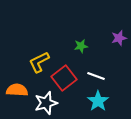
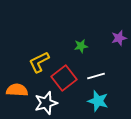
white line: rotated 36 degrees counterclockwise
cyan star: rotated 20 degrees counterclockwise
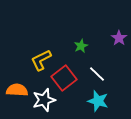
purple star: rotated 21 degrees counterclockwise
green star: rotated 16 degrees counterclockwise
yellow L-shape: moved 2 px right, 2 px up
white line: moved 1 px right, 2 px up; rotated 60 degrees clockwise
white star: moved 2 px left, 3 px up
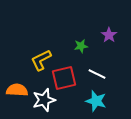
purple star: moved 10 px left, 3 px up
green star: rotated 16 degrees clockwise
white line: rotated 18 degrees counterclockwise
red square: rotated 25 degrees clockwise
cyan star: moved 2 px left
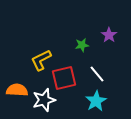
green star: moved 1 px right, 1 px up
white line: rotated 24 degrees clockwise
cyan star: rotated 25 degrees clockwise
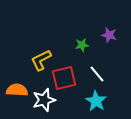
purple star: rotated 21 degrees counterclockwise
cyan star: rotated 10 degrees counterclockwise
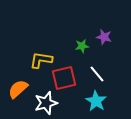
purple star: moved 5 px left, 2 px down
green star: moved 1 px down
yellow L-shape: rotated 35 degrees clockwise
orange semicircle: moved 1 px right, 1 px up; rotated 45 degrees counterclockwise
white star: moved 2 px right, 3 px down
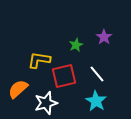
purple star: rotated 21 degrees clockwise
green star: moved 6 px left, 1 px up; rotated 16 degrees counterclockwise
yellow L-shape: moved 2 px left
red square: moved 2 px up
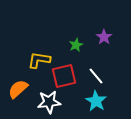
white line: moved 1 px left, 2 px down
white star: moved 3 px right, 1 px up; rotated 10 degrees clockwise
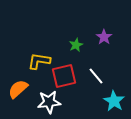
yellow L-shape: moved 1 px down
cyan star: moved 18 px right
